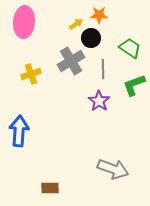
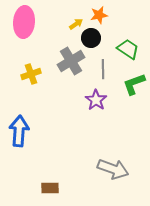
orange star: rotated 12 degrees counterclockwise
green trapezoid: moved 2 px left, 1 px down
green L-shape: moved 1 px up
purple star: moved 3 px left, 1 px up
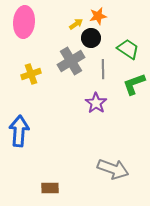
orange star: moved 1 px left, 1 px down
purple star: moved 3 px down
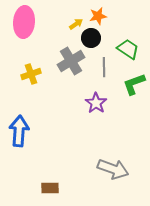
gray line: moved 1 px right, 2 px up
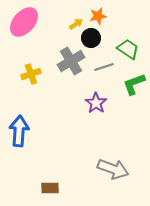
pink ellipse: rotated 36 degrees clockwise
gray line: rotated 72 degrees clockwise
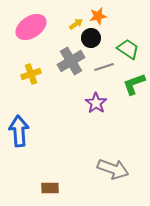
pink ellipse: moved 7 px right, 5 px down; rotated 16 degrees clockwise
blue arrow: rotated 8 degrees counterclockwise
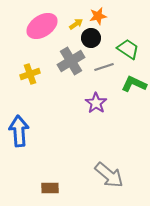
pink ellipse: moved 11 px right, 1 px up
yellow cross: moved 1 px left
green L-shape: rotated 45 degrees clockwise
gray arrow: moved 4 px left, 6 px down; rotated 20 degrees clockwise
